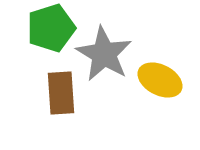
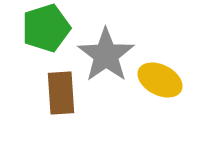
green pentagon: moved 5 px left
gray star: moved 2 px right, 1 px down; rotated 6 degrees clockwise
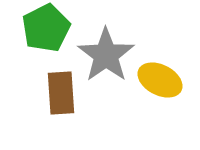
green pentagon: rotated 9 degrees counterclockwise
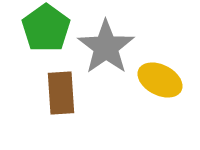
green pentagon: rotated 9 degrees counterclockwise
gray star: moved 8 px up
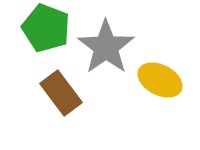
green pentagon: rotated 15 degrees counterclockwise
brown rectangle: rotated 33 degrees counterclockwise
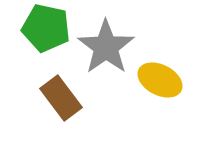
green pentagon: rotated 9 degrees counterclockwise
brown rectangle: moved 5 px down
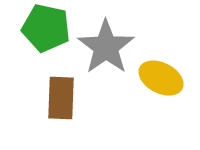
yellow ellipse: moved 1 px right, 2 px up
brown rectangle: rotated 39 degrees clockwise
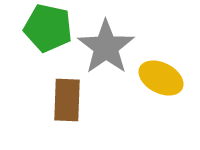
green pentagon: moved 2 px right
brown rectangle: moved 6 px right, 2 px down
